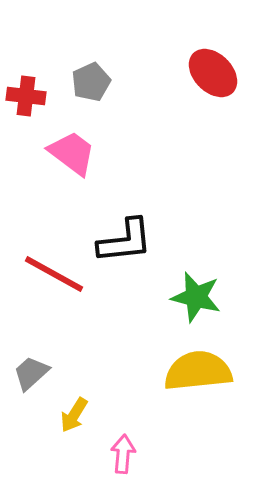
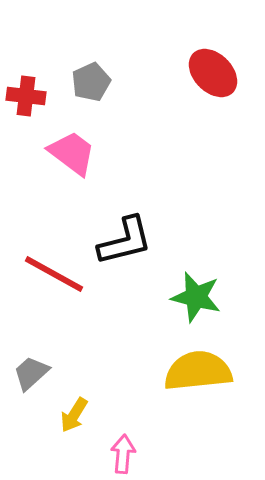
black L-shape: rotated 8 degrees counterclockwise
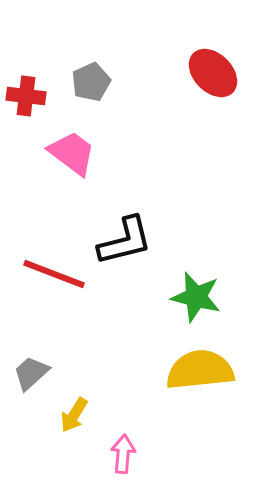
red line: rotated 8 degrees counterclockwise
yellow semicircle: moved 2 px right, 1 px up
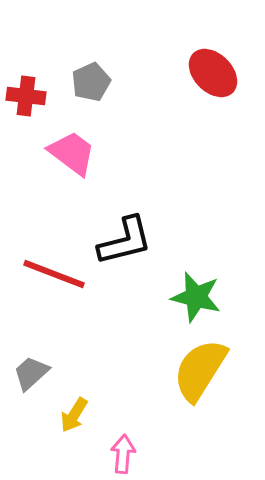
yellow semicircle: rotated 52 degrees counterclockwise
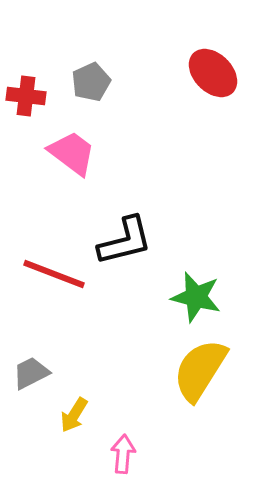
gray trapezoid: rotated 15 degrees clockwise
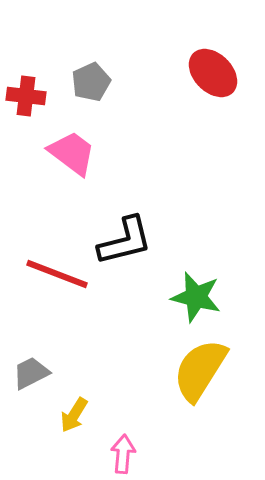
red line: moved 3 px right
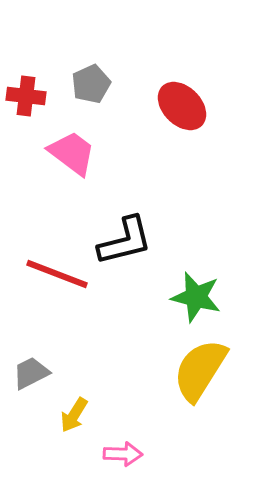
red ellipse: moved 31 px left, 33 px down
gray pentagon: moved 2 px down
pink arrow: rotated 87 degrees clockwise
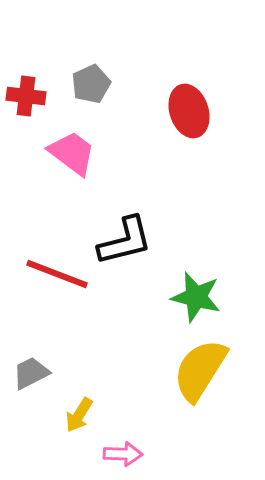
red ellipse: moved 7 px right, 5 px down; rotated 27 degrees clockwise
yellow arrow: moved 5 px right
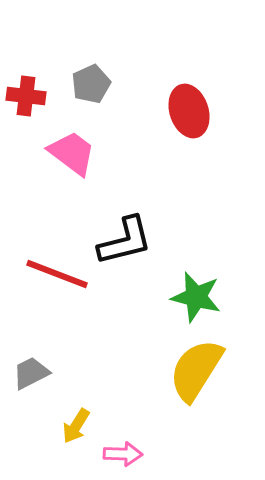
yellow semicircle: moved 4 px left
yellow arrow: moved 3 px left, 11 px down
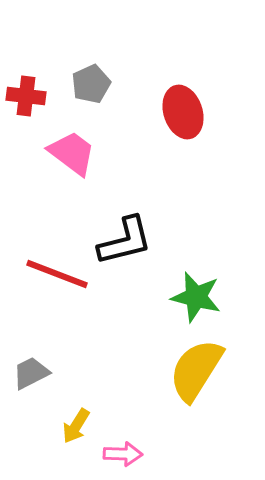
red ellipse: moved 6 px left, 1 px down
